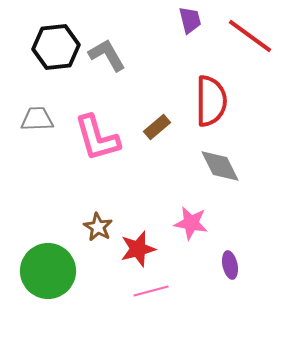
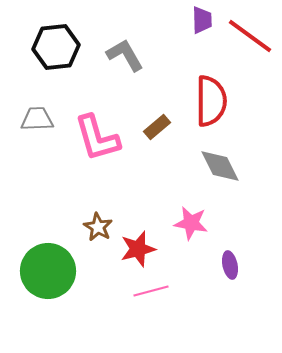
purple trapezoid: moved 12 px right; rotated 12 degrees clockwise
gray L-shape: moved 18 px right
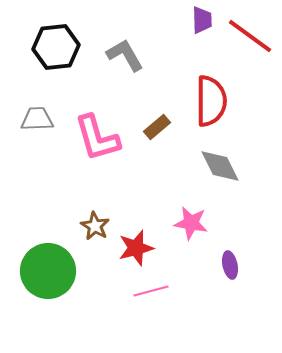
brown star: moved 3 px left, 1 px up
red star: moved 2 px left, 1 px up
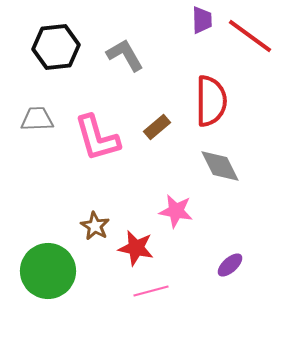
pink star: moved 15 px left, 12 px up
red star: rotated 27 degrees clockwise
purple ellipse: rotated 60 degrees clockwise
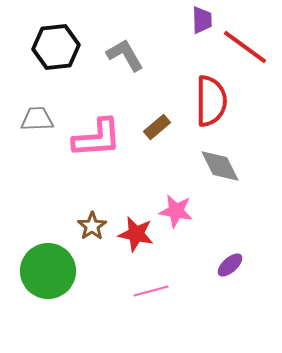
red line: moved 5 px left, 11 px down
pink L-shape: rotated 78 degrees counterclockwise
brown star: moved 3 px left; rotated 8 degrees clockwise
red star: moved 14 px up
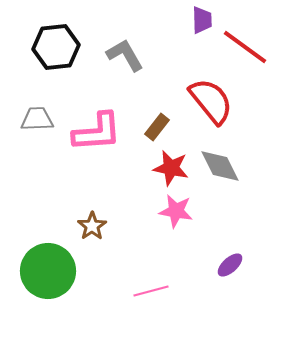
red semicircle: rotated 39 degrees counterclockwise
brown rectangle: rotated 12 degrees counterclockwise
pink L-shape: moved 6 px up
red star: moved 35 px right, 66 px up
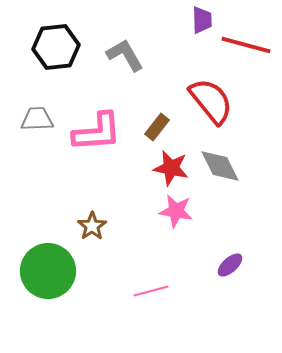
red line: moved 1 px right, 2 px up; rotated 21 degrees counterclockwise
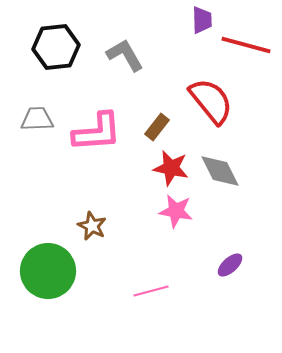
gray diamond: moved 5 px down
brown star: rotated 12 degrees counterclockwise
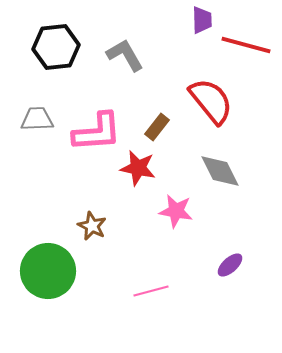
red star: moved 33 px left
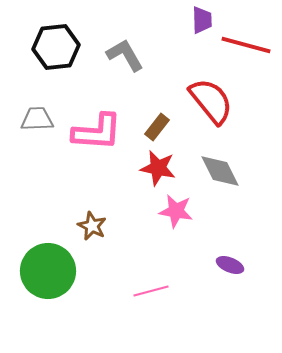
pink L-shape: rotated 8 degrees clockwise
red star: moved 20 px right
purple ellipse: rotated 64 degrees clockwise
